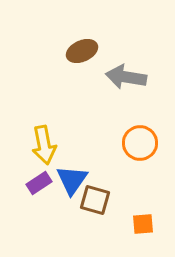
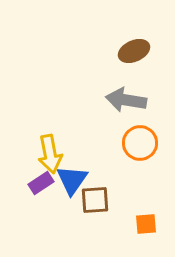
brown ellipse: moved 52 px right
gray arrow: moved 23 px down
yellow arrow: moved 6 px right, 9 px down
purple rectangle: moved 2 px right
brown square: rotated 20 degrees counterclockwise
orange square: moved 3 px right
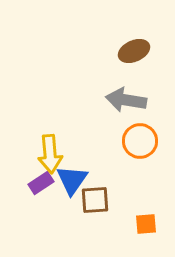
orange circle: moved 2 px up
yellow arrow: rotated 6 degrees clockwise
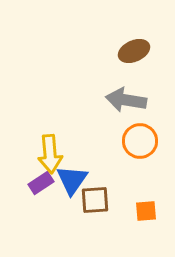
orange square: moved 13 px up
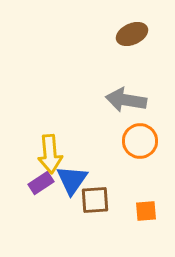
brown ellipse: moved 2 px left, 17 px up
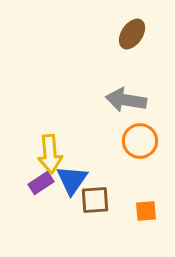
brown ellipse: rotated 32 degrees counterclockwise
